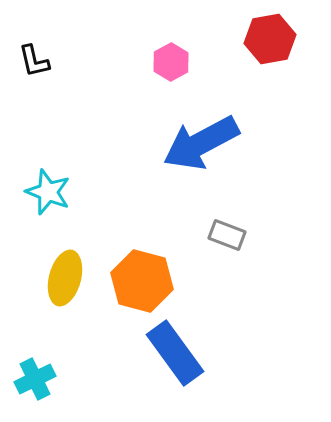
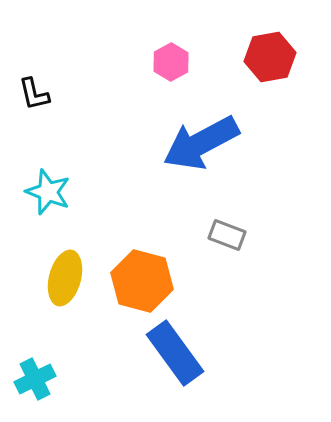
red hexagon: moved 18 px down
black L-shape: moved 33 px down
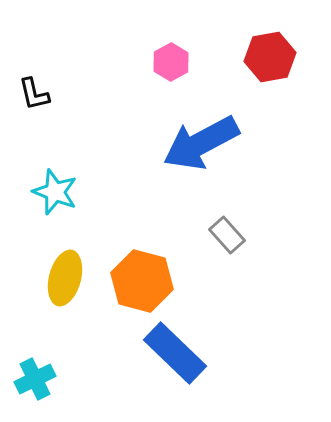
cyan star: moved 7 px right
gray rectangle: rotated 27 degrees clockwise
blue rectangle: rotated 10 degrees counterclockwise
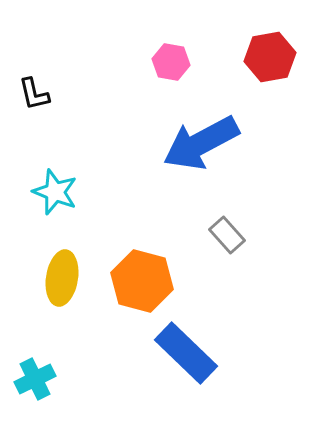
pink hexagon: rotated 21 degrees counterclockwise
yellow ellipse: moved 3 px left; rotated 6 degrees counterclockwise
blue rectangle: moved 11 px right
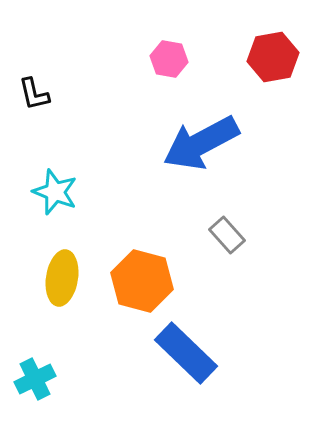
red hexagon: moved 3 px right
pink hexagon: moved 2 px left, 3 px up
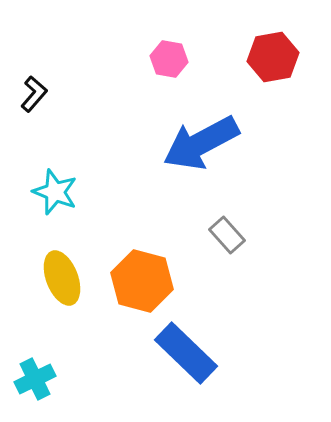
black L-shape: rotated 126 degrees counterclockwise
yellow ellipse: rotated 30 degrees counterclockwise
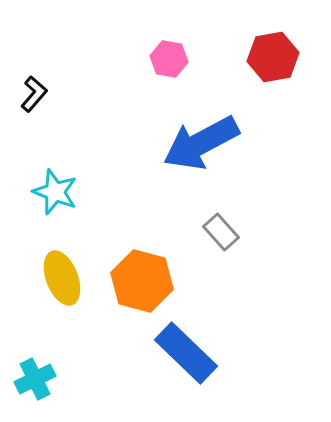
gray rectangle: moved 6 px left, 3 px up
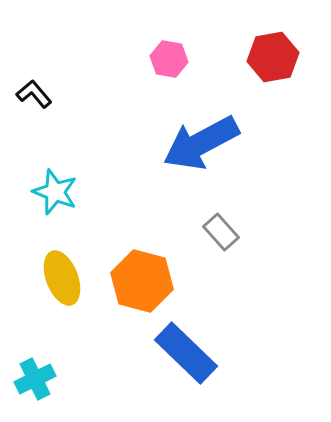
black L-shape: rotated 81 degrees counterclockwise
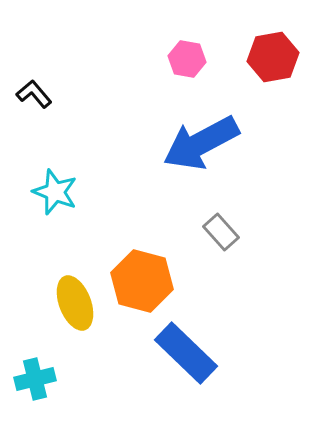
pink hexagon: moved 18 px right
yellow ellipse: moved 13 px right, 25 px down
cyan cross: rotated 12 degrees clockwise
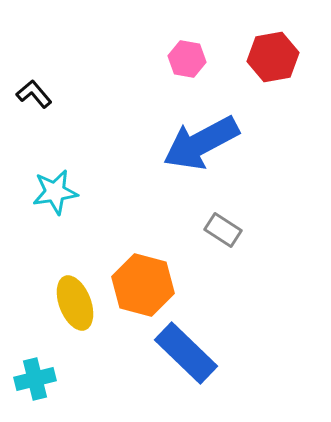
cyan star: rotated 30 degrees counterclockwise
gray rectangle: moved 2 px right, 2 px up; rotated 15 degrees counterclockwise
orange hexagon: moved 1 px right, 4 px down
